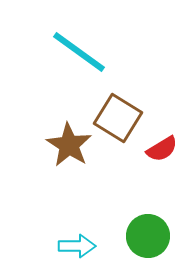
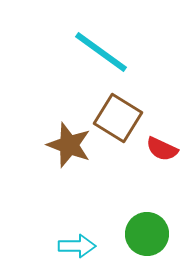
cyan line: moved 22 px right
brown star: rotated 12 degrees counterclockwise
red semicircle: rotated 56 degrees clockwise
green circle: moved 1 px left, 2 px up
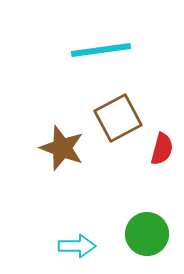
cyan line: moved 2 px up; rotated 44 degrees counterclockwise
brown square: rotated 30 degrees clockwise
brown star: moved 7 px left, 3 px down
red semicircle: rotated 100 degrees counterclockwise
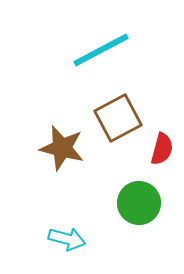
cyan line: rotated 20 degrees counterclockwise
brown star: rotated 6 degrees counterclockwise
green circle: moved 8 px left, 31 px up
cyan arrow: moved 10 px left, 7 px up; rotated 15 degrees clockwise
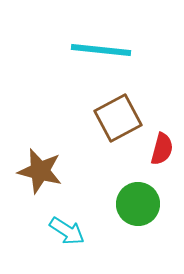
cyan line: rotated 34 degrees clockwise
brown star: moved 22 px left, 23 px down
green circle: moved 1 px left, 1 px down
cyan arrow: moved 8 px up; rotated 18 degrees clockwise
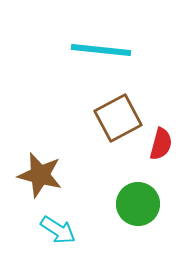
red semicircle: moved 1 px left, 5 px up
brown star: moved 4 px down
cyan arrow: moved 9 px left, 1 px up
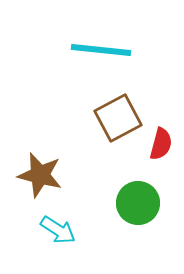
green circle: moved 1 px up
